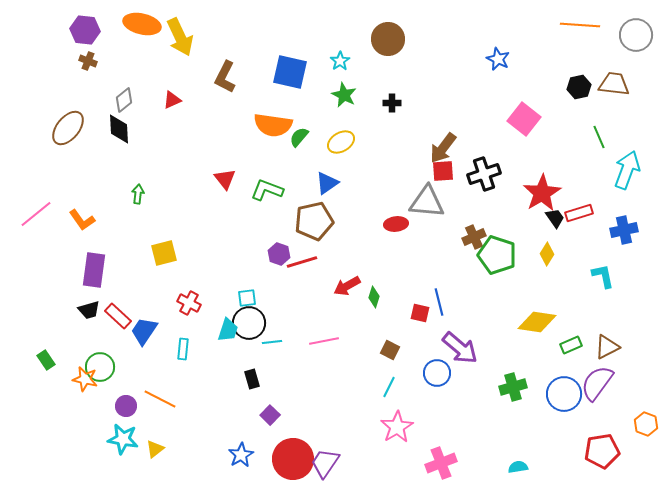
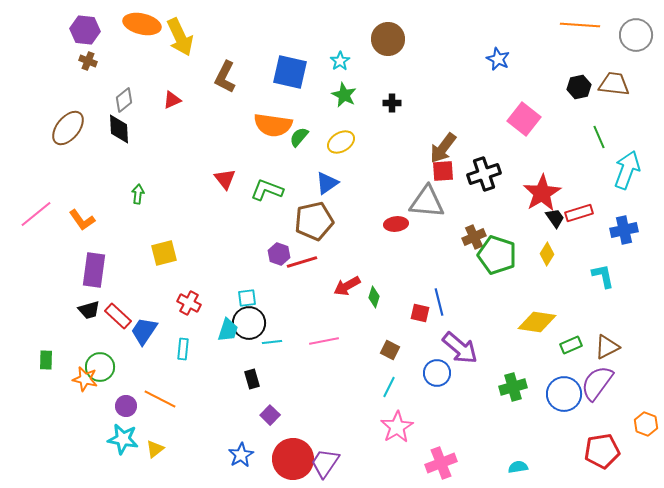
green rectangle at (46, 360): rotated 36 degrees clockwise
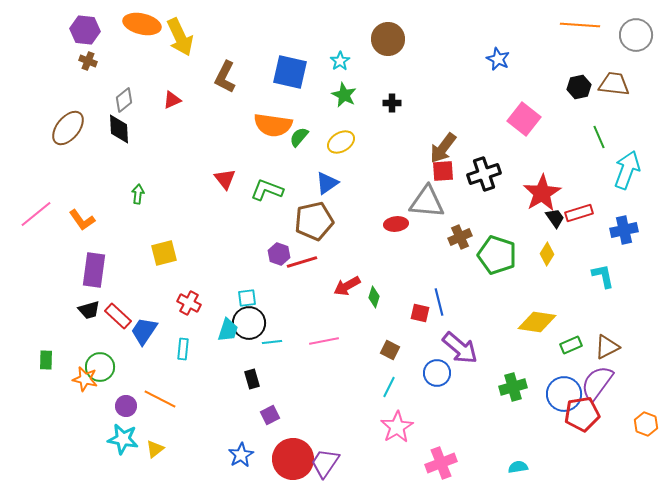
brown cross at (474, 237): moved 14 px left
purple square at (270, 415): rotated 18 degrees clockwise
red pentagon at (602, 451): moved 20 px left, 37 px up
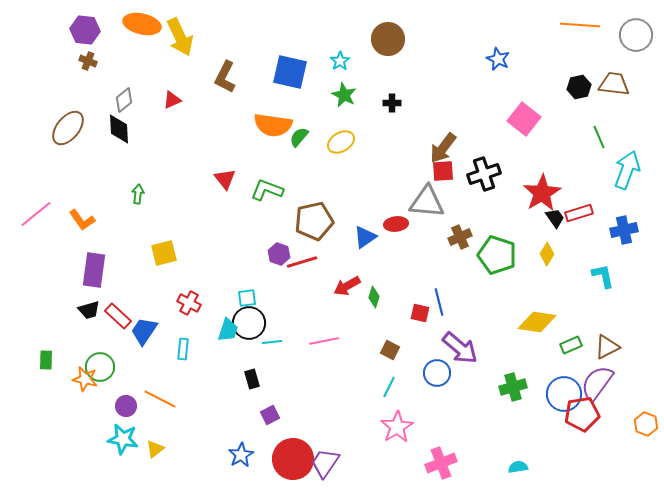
blue triangle at (327, 183): moved 38 px right, 54 px down
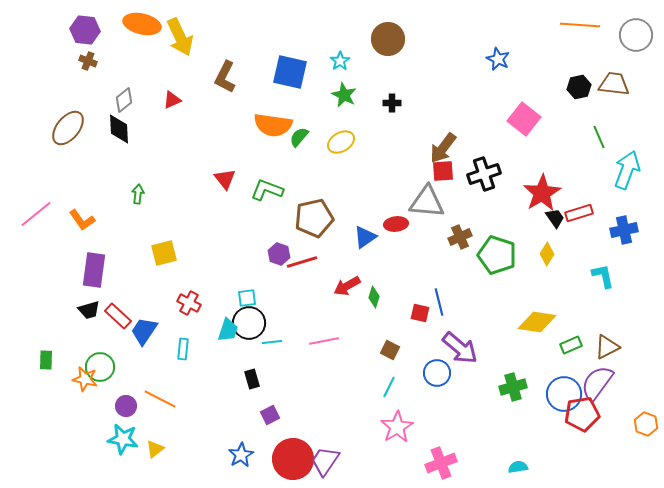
brown pentagon at (314, 221): moved 3 px up
purple trapezoid at (325, 463): moved 2 px up
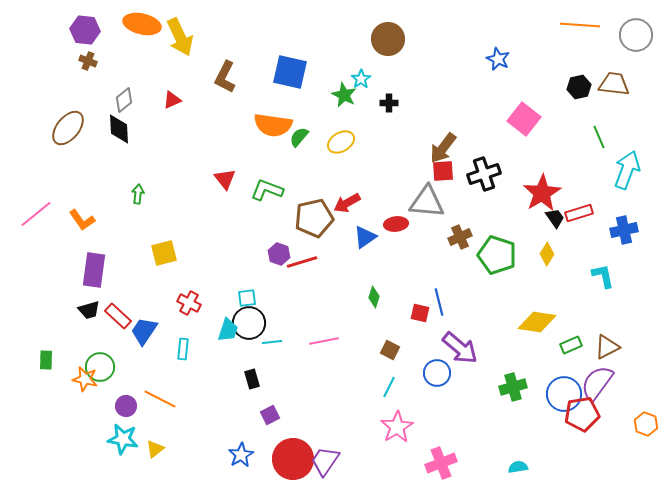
cyan star at (340, 61): moved 21 px right, 18 px down
black cross at (392, 103): moved 3 px left
red arrow at (347, 286): moved 83 px up
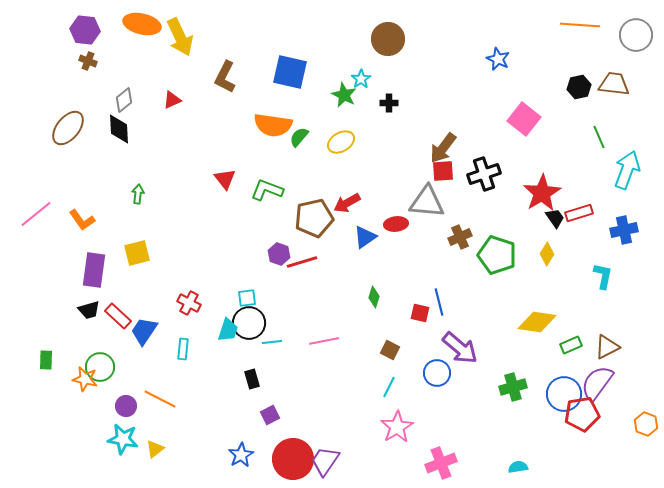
yellow square at (164, 253): moved 27 px left
cyan L-shape at (603, 276): rotated 24 degrees clockwise
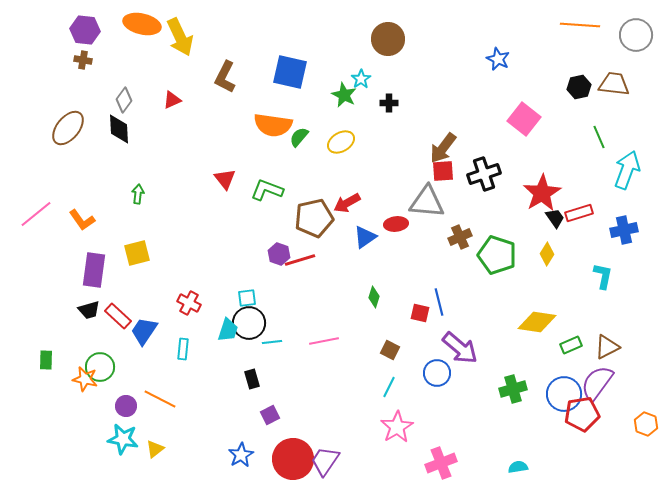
brown cross at (88, 61): moved 5 px left, 1 px up; rotated 12 degrees counterclockwise
gray diamond at (124, 100): rotated 15 degrees counterclockwise
red line at (302, 262): moved 2 px left, 2 px up
green cross at (513, 387): moved 2 px down
